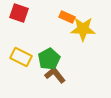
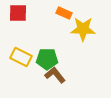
red square: moved 1 px left; rotated 18 degrees counterclockwise
orange rectangle: moved 3 px left, 4 px up
green pentagon: moved 2 px left; rotated 30 degrees clockwise
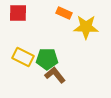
yellow star: moved 3 px right, 2 px up
yellow rectangle: moved 2 px right
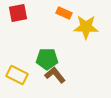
red square: rotated 12 degrees counterclockwise
yellow rectangle: moved 6 px left, 18 px down
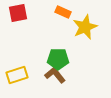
orange rectangle: moved 1 px left, 1 px up
yellow star: moved 1 px left; rotated 25 degrees counterclockwise
green pentagon: moved 11 px right
yellow rectangle: rotated 45 degrees counterclockwise
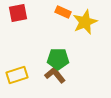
yellow star: moved 5 px up
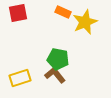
green pentagon: rotated 10 degrees clockwise
yellow rectangle: moved 3 px right, 3 px down
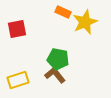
red square: moved 1 px left, 16 px down
yellow rectangle: moved 2 px left, 2 px down
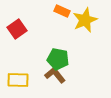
orange rectangle: moved 1 px left, 1 px up
yellow star: moved 2 px up
red square: rotated 24 degrees counterclockwise
yellow rectangle: rotated 20 degrees clockwise
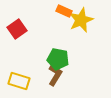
orange rectangle: moved 2 px right
yellow star: moved 4 px left
brown L-shape: rotated 70 degrees clockwise
yellow rectangle: moved 1 px right, 1 px down; rotated 15 degrees clockwise
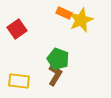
orange rectangle: moved 2 px down
green pentagon: rotated 10 degrees clockwise
yellow rectangle: rotated 10 degrees counterclockwise
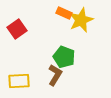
green pentagon: moved 6 px right, 2 px up
yellow rectangle: rotated 10 degrees counterclockwise
